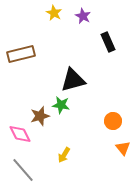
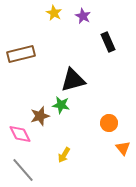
orange circle: moved 4 px left, 2 px down
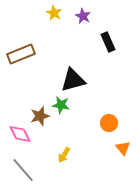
brown rectangle: rotated 8 degrees counterclockwise
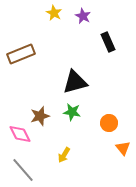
black triangle: moved 2 px right, 2 px down
green star: moved 11 px right, 7 px down
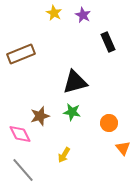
purple star: moved 1 px up
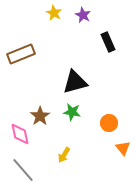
brown star: rotated 18 degrees counterclockwise
pink diamond: rotated 15 degrees clockwise
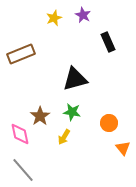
yellow star: moved 5 px down; rotated 21 degrees clockwise
black triangle: moved 3 px up
yellow arrow: moved 18 px up
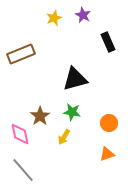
orange triangle: moved 16 px left, 6 px down; rotated 49 degrees clockwise
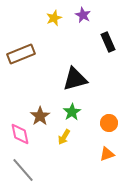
green star: rotated 30 degrees clockwise
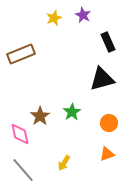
black triangle: moved 27 px right
yellow arrow: moved 26 px down
